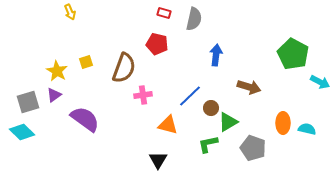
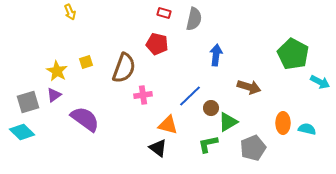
gray pentagon: rotated 30 degrees clockwise
black triangle: moved 12 px up; rotated 24 degrees counterclockwise
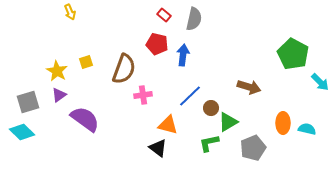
red rectangle: moved 2 px down; rotated 24 degrees clockwise
blue arrow: moved 33 px left
brown semicircle: moved 1 px down
cyan arrow: rotated 18 degrees clockwise
purple triangle: moved 5 px right
green L-shape: moved 1 px right, 1 px up
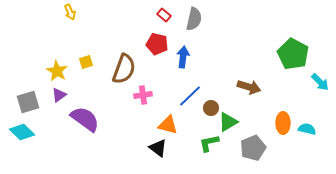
blue arrow: moved 2 px down
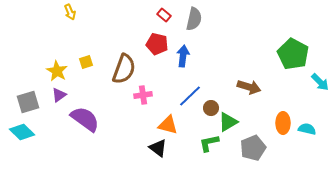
blue arrow: moved 1 px up
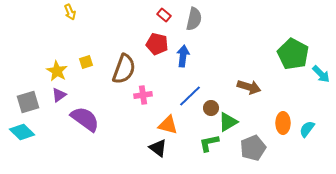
cyan arrow: moved 1 px right, 8 px up
cyan semicircle: rotated 66 degrees counterclockwise
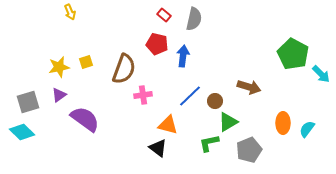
yellow star: moved 2 px right, 4 px up; rotated 30 degrees clockwise
brown circle: moved 4 px right, 7 px up
gray pentagon: moved 4 px left, 2 px down
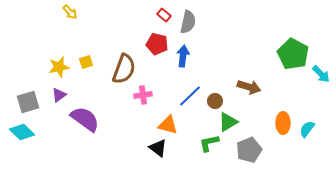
yellow arrow: rotated 21 degrees counterclockwise
gray semicircle: moved 6 px left, 3 px down
